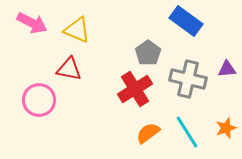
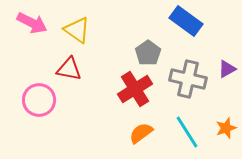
yellow triangle: rotated 12 degrees clockwise
purple triangle: rotated 24 degrees counterclockwise
orange semicircle: moved 7 px left
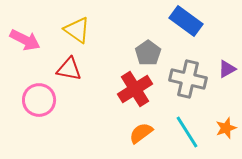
pink arrow: moved 7 px left, 17 px down
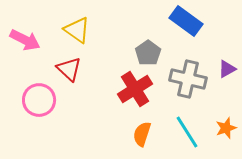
red triangle: rotated 32 degrees clockwise
orange semicircle: moved 1 px right, 1 px down; rotated 35 degrees counterclockwise
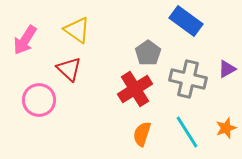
pink arrow: rotated 96 degrees clockwise
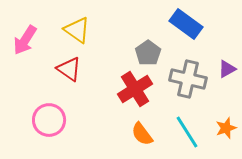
blue rectangle: moved 3 px down
red triangle: rotated 8 degrees counterclockwise
pink circle: moved 10 px right, 20 px down
orange semicircle: rotated 55 degrees counterclockwise
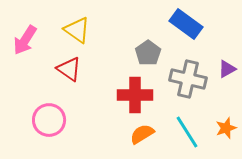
red cross: moved 6 px down; rotated 32 degrees clockwise
orange semicircle: rotated 95 degrees clockwise
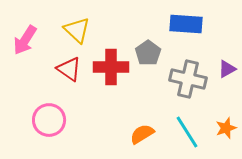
blue rectangle: rotated 32 degrees counterclockwise
yellow triangle: rotated 8 degrees clockwise
red cross: moved 24 px left, 28 px up
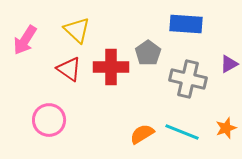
purple triangle: moved 2 px right, 5 px up
cyan line: moved 5 px left; rotated 36 degrees counterclockwise
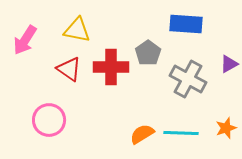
yellow triangle: rotated 32 degrees counterclockwise
gray cross: rotated 15 degrees clockwise
cyan line: moved 1 px left, 1 px down; rotated 20 degrees counterclockwise
